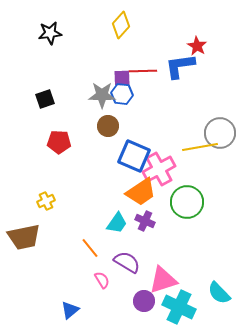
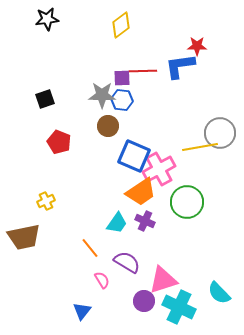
yellow diamond: rotated 12 degrees clockwise
black star: moved 3 px left, 14 px up
red star: rotated 30 degrees counterclockwise
blue hexagon: moved 6 px down
red pentagon: rotated 20 degrees clockwise
blue triangle: moved 12 px right, 1 px down; rotated 12 degrees counterclockwise
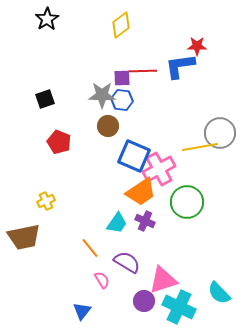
black star: rotated 25 degrees counterclockwise
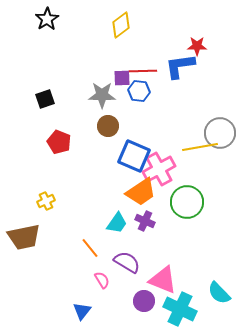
blue hexagon: moved 17 px right, 9 px up
pink triangle: rotated 40 degrees clockwise
cyan cross: moved 1 px right, 2 px down
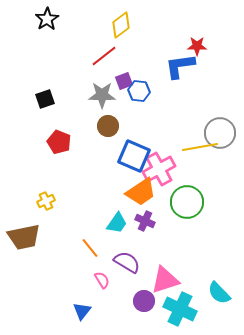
red line: moved 39 px left, 15 px up; rotated 36 degrees counterclockwise
purple square: moved 2 px right, 3 px down; rotated 18 degrees counterclockwise
pink triangle: moved 2 px right; rotated 40 degrees counterclockwise
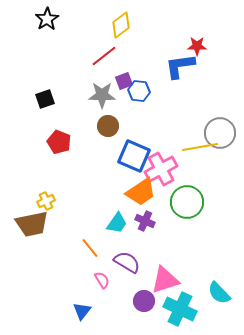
pink cross: moved 2 px right
brown trapezoid: moved 8 px right, 13 px up
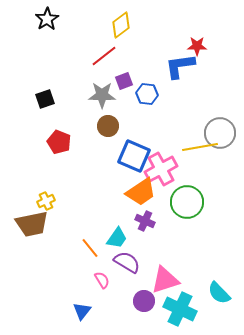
blue hexagon: moved 8 px right, 3 px down
cyan trapezoid: moved 15 px down
